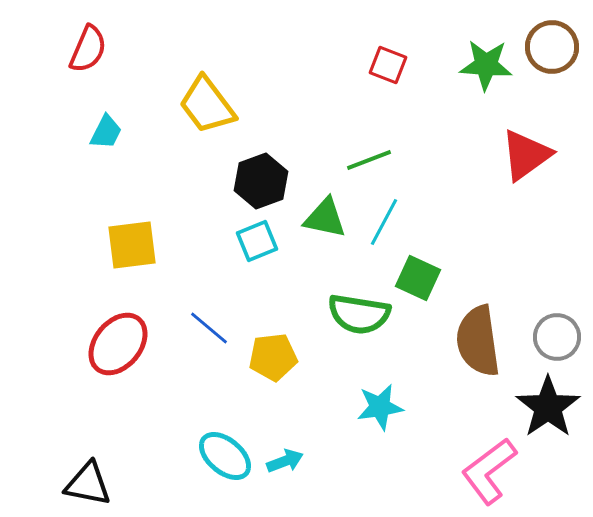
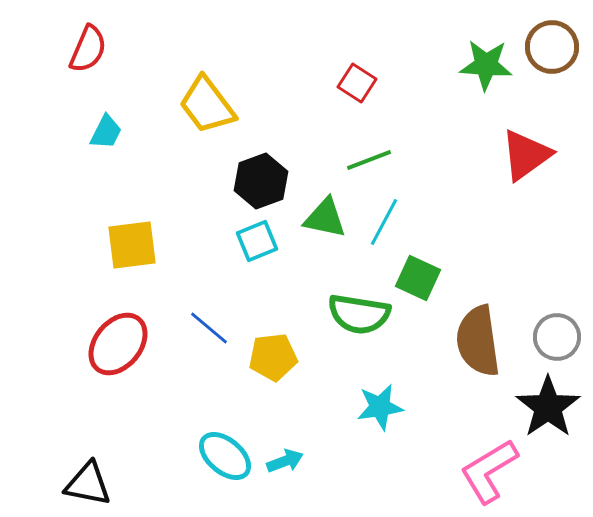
red square: moved 31 px left, 18 px down; rotated 12 degrees clockwise
pink L-shape: rotated 6 degrees clockwise
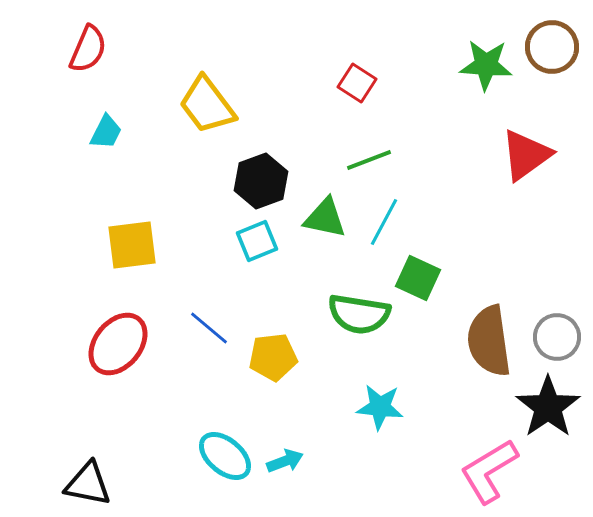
brown semicircle: moved 11 px right
cyan star: rotated 15 degrees clockwise
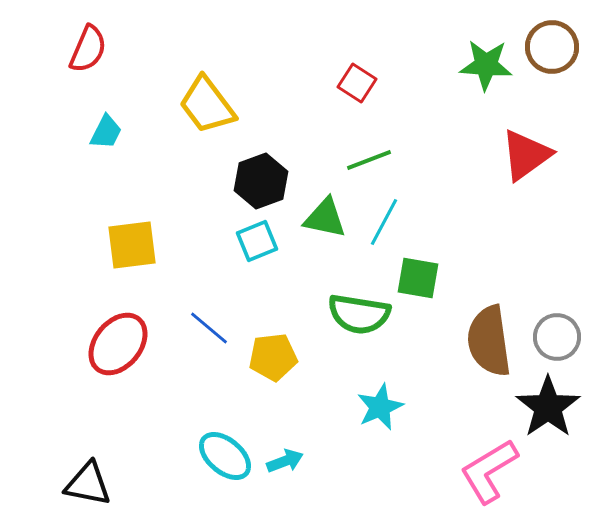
green square: rotated 15 degrees counterclockwise
cyan star: rotated 30 degrees counterclockwise
